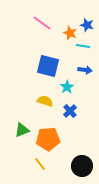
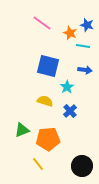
yellow line: moved 2 px left
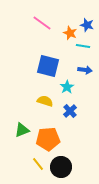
black circle: moved 21 px left, 1 px down
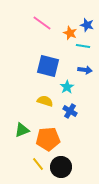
blue cross: rotated 16 degrees counterclockwise
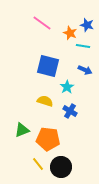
blue arrow: rotated 16 degrees clockwise
orange pentagon: rotated 10 degrees clockwise
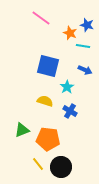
pink line: moved 1 px left, 5 px up
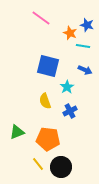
yellow semicircle: rotated 126 degrees counterclockwise
blue cross: rotated 32 degrees clockwise
green triangle: moved 5 px left, 2 px down
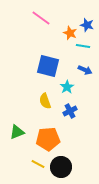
orange pentagon: rotated 10 degrees counterclockwise
yellow line: rotated 24 degrees counterclockwise
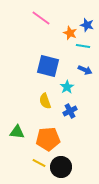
green triangle: rotated 28 degrees clockwise
yellow line: moved 1 px right, 1 px up
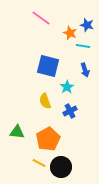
blue arrow: rotated 48 degrees clockwise
orange pentagon: rotated 25 degrees counterclockwise
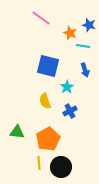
blue star: moved 2 px right
yellow line: rotated 56 degrees clockwise
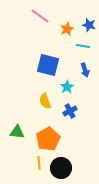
pink line: moved 1 px left, 2 px up
orange star: moved 3 px left, 4 px up; rotated 24 degrees clockwise
blue square: moved 1 px up
black circle: moved 1 px down
